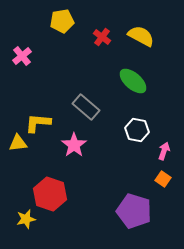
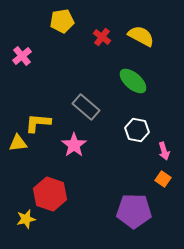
pink arrow: rotated 144 degrees clockwise
purple pentagon: rotated 16 degrees counterclockwise
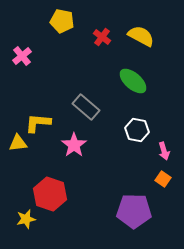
yellow pentagon: rotated 20 degrees clockwise
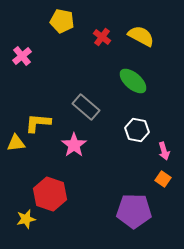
yellow triangle: moved 2 px left
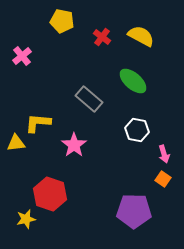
gray rectangle: moved 3 px right, 8 px up
pink arrow: moved 3 px down
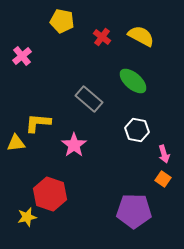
yellow star: moved 1 px right, 2 px up
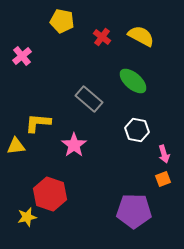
yellow triangle: moved 3 px down
orange square: rotated 35 degrees clockwise
